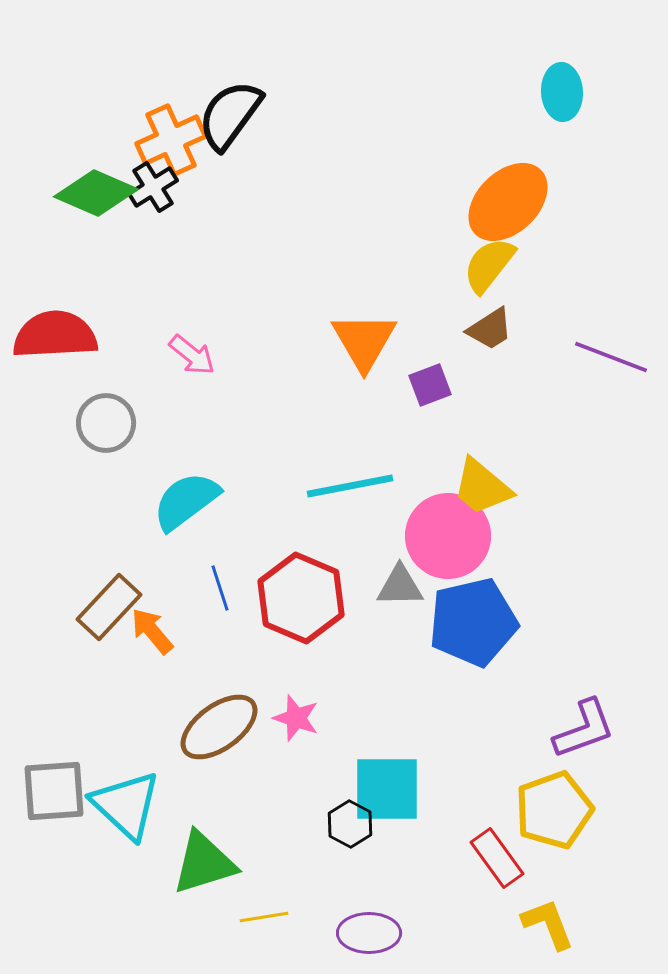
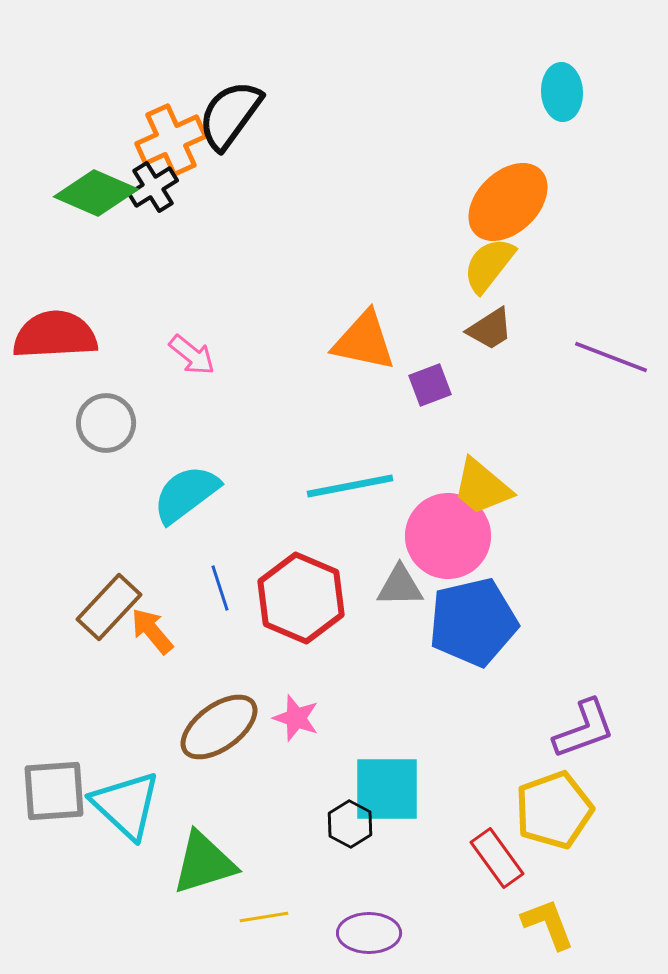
orange triangle: rotated 48 degrees counterclockwise
cyan semicircle: moved 7 px up
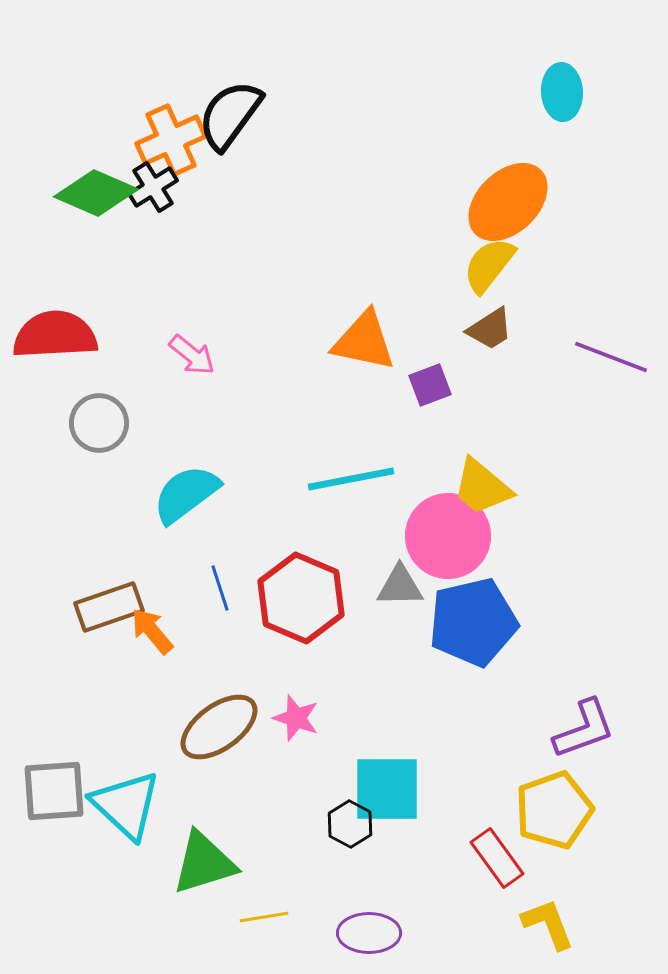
gray circle: moved 7 px left
cyan line: moved 1 px right, 7 px up
brown rectangle: rotated 28 degrees clockwise
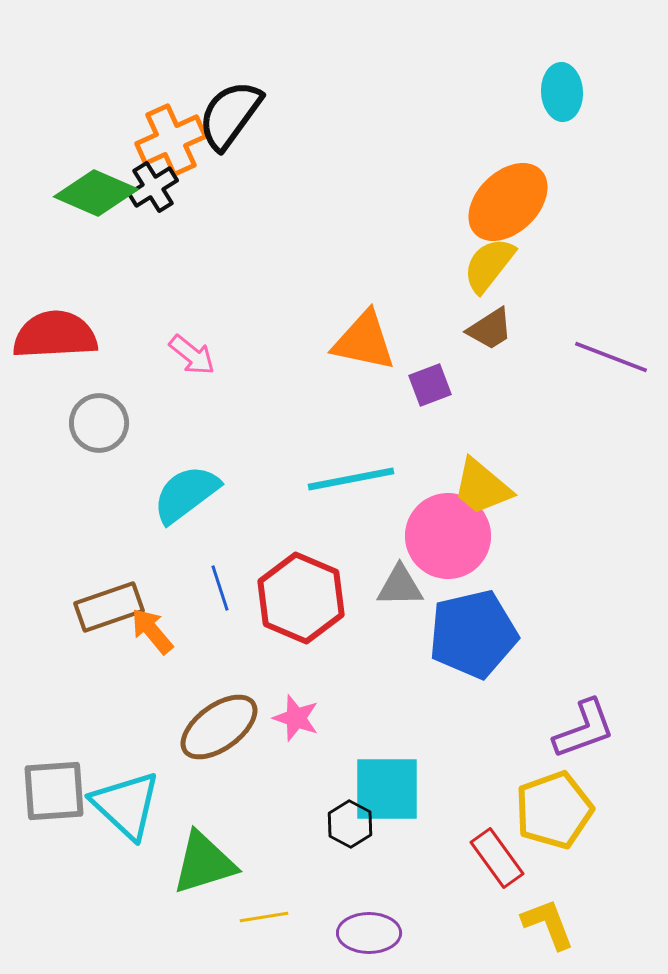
blue pentagon: moved 12 px down
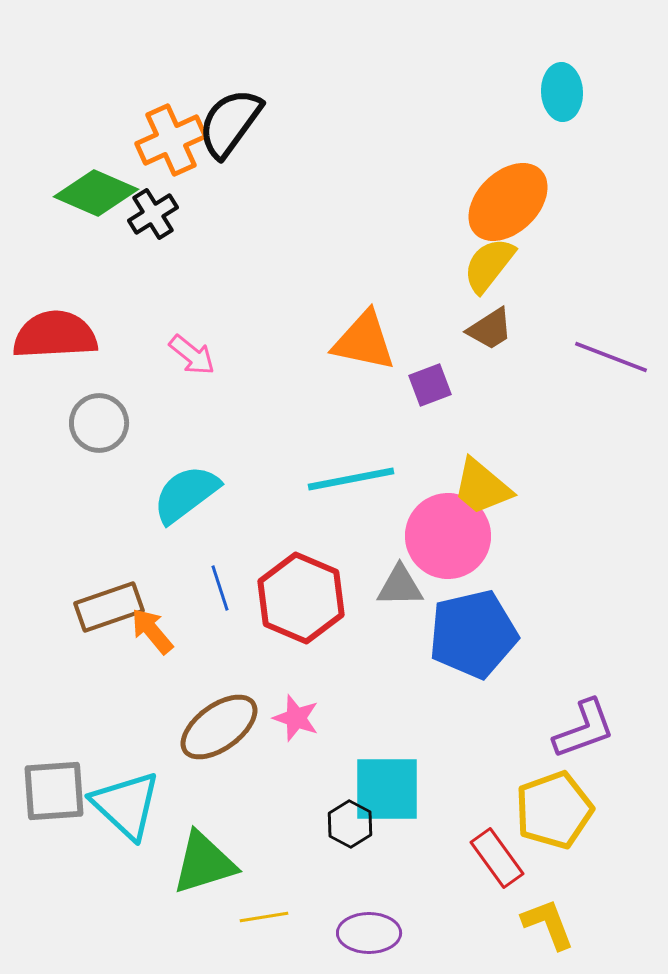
black semicircle: moved 8 px down
black cross: moved 27 px down
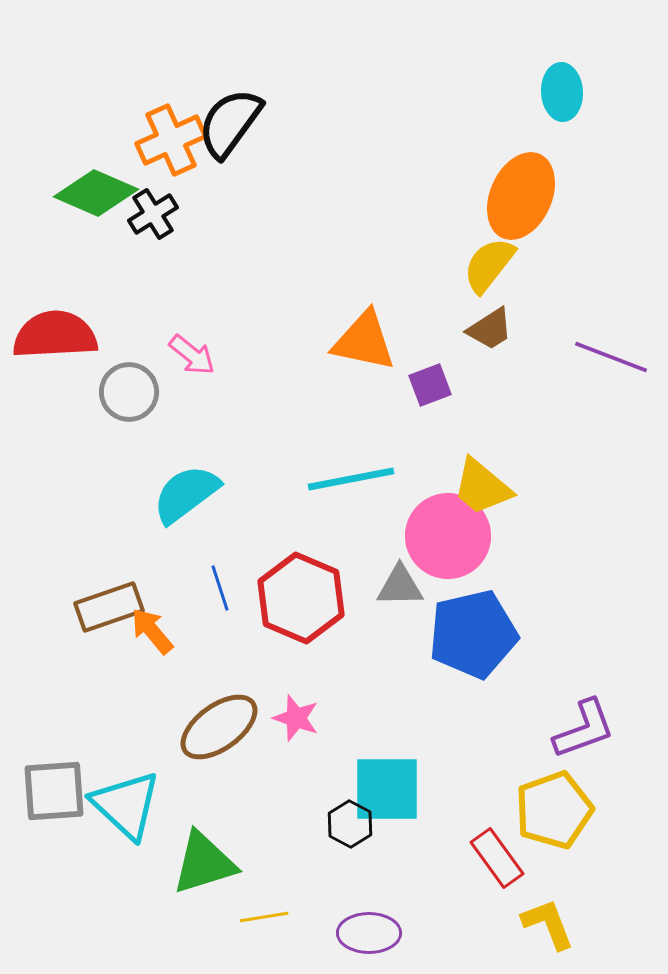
orange ellipse: moved 13 px right, 6 px up; rotated 22 degrees counterclockwise
gray circle: moved 30 px right, 31 px up
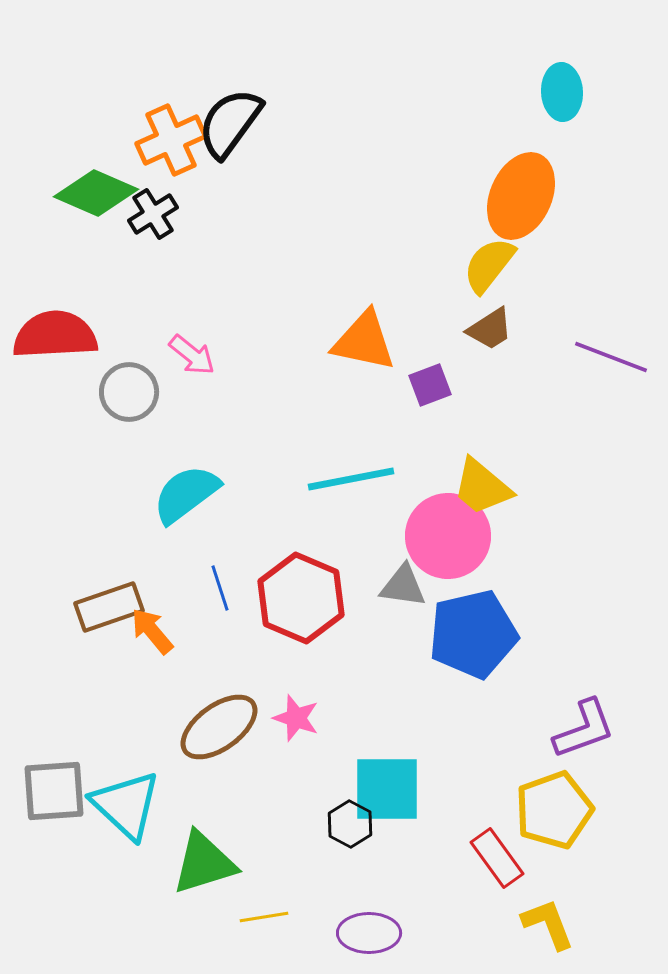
gray triangle: moved 3 px right; rotated 9 degrees clockwise
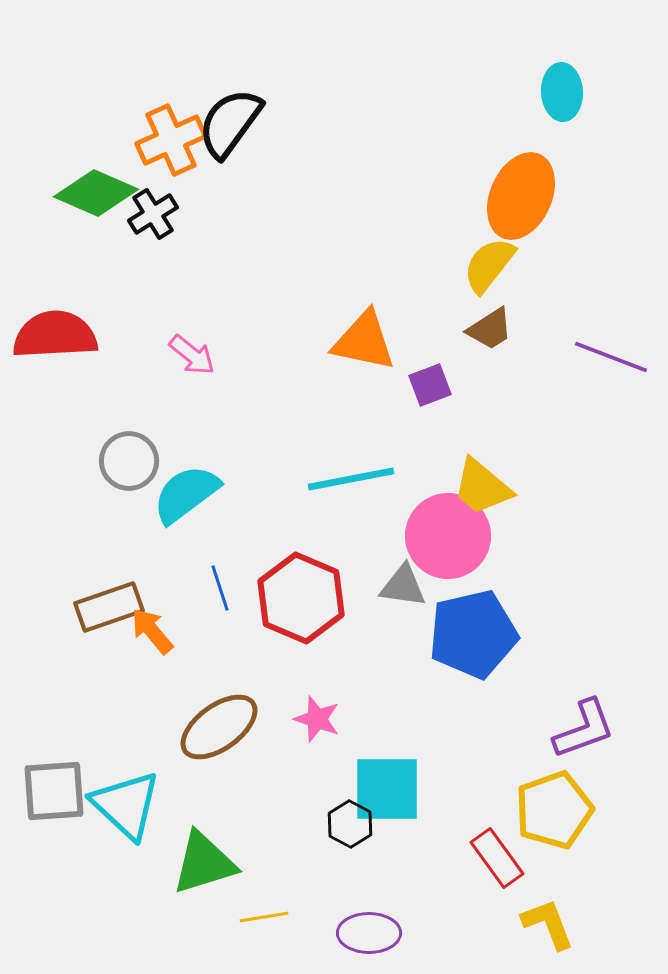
gray circle: moved 69 px down
pink star: moved 21 px right, 1 px down
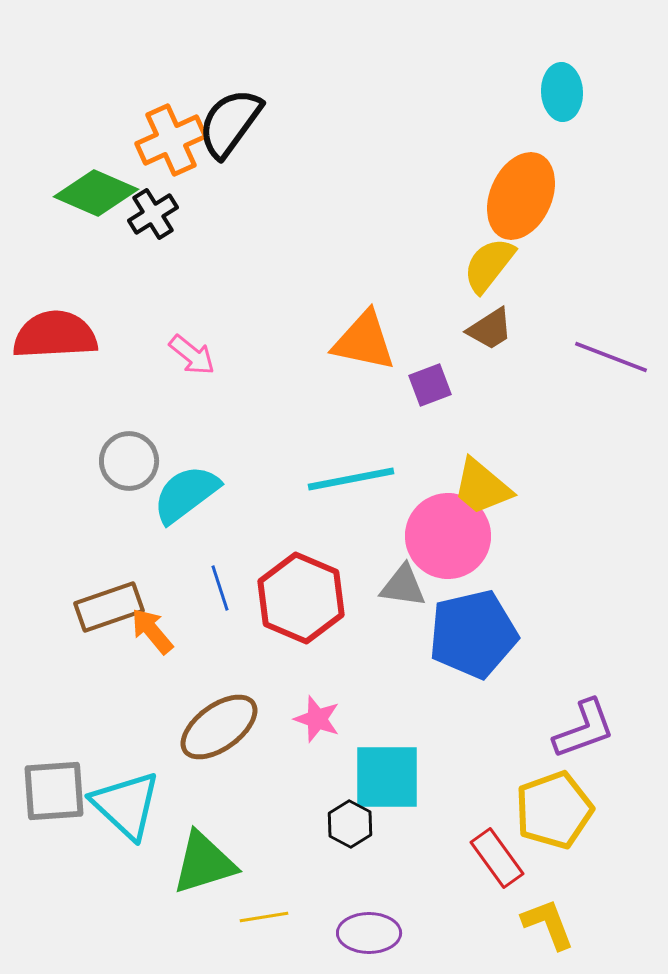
cyan square: moved 12 px up
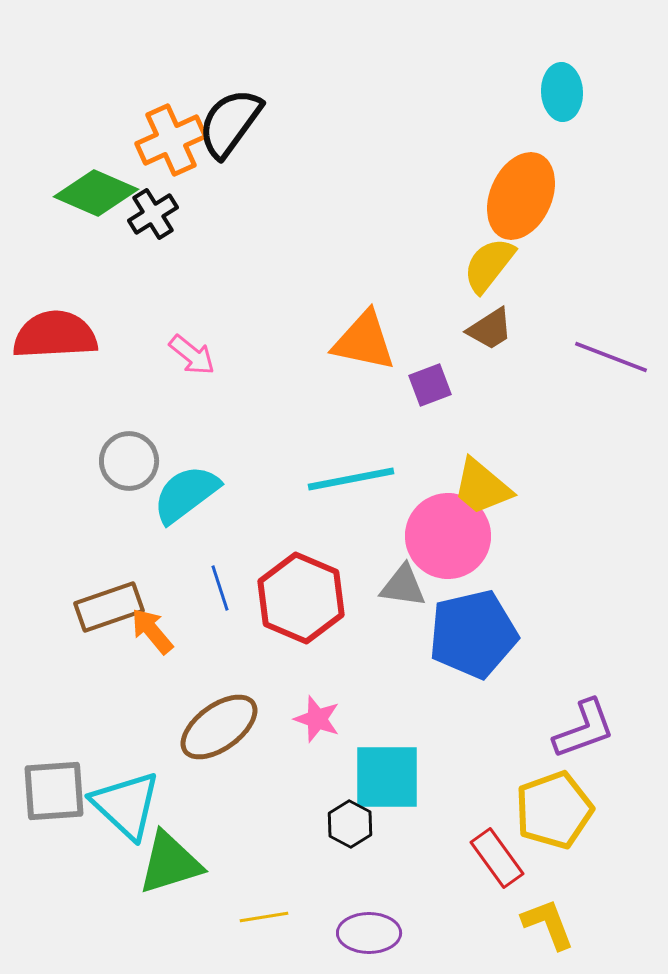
green triangle: moved 34 px left
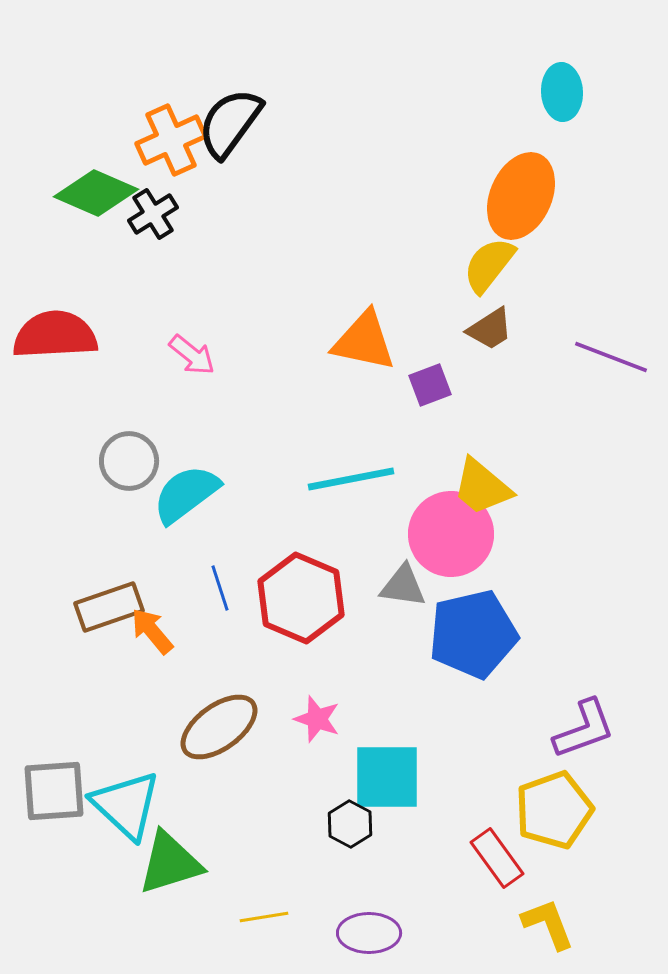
pink circle: moved 3 px right, 2 px up
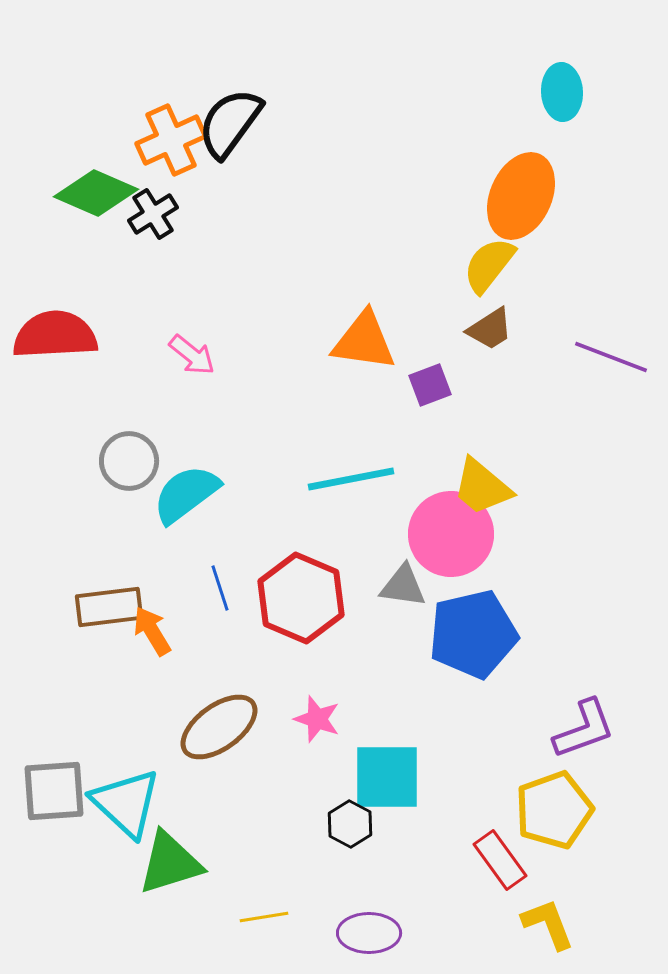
orange triangle: rotated 4 degrees counterclockwise
brown rectangle: rotated 12 degrees clockwise
orange arrow: rotated 9 degrees clockwise
cyan triangle: moved 2 px up
red rectangle: moved 3 px right, 2 px down
